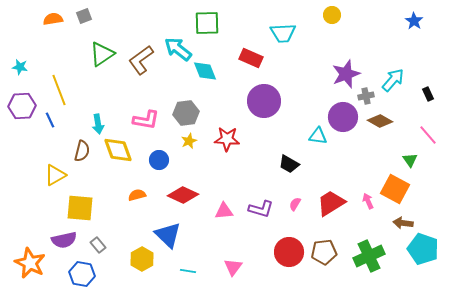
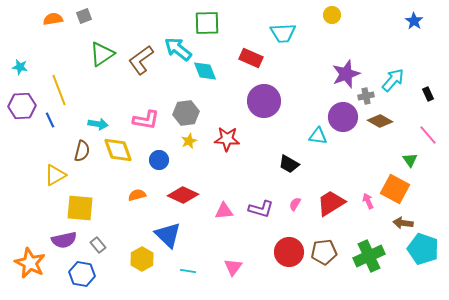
cyan arrow at (98, 124): rotated 72 degrees counterclockwise
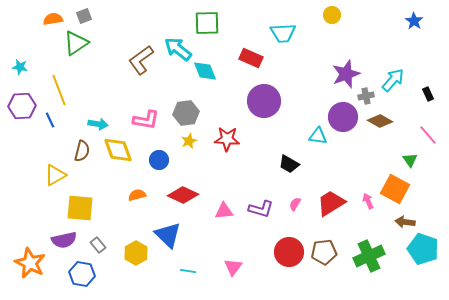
green triangle at (102, 54): moved 26 px left, 11 px up
brown arrow at (403, 223): moved 2 px right, 1 px up
yellow hexagon at (142, 259): moved 6 px left, 6 px up
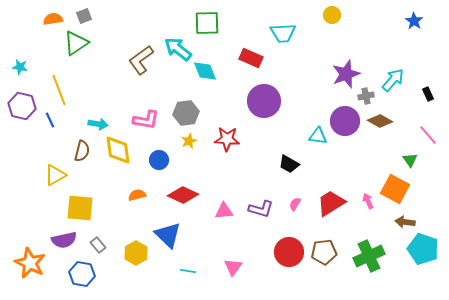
purple hexagon at (22, 106): rotated 16 degrees clockwise
purple circle at (343, 117): moved 2 px right, 4 px down
yellow diamond at (118, 150): rotated 12 degrees clockwise
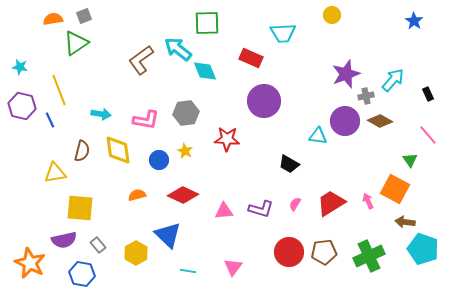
cyan arrow at (98, 124): moved 3 px right, 10 px up
yellow star at (189, 141): moved 4 px left, 10 px down; rotated 21 degrees counterclockwise
yellow triangle at (55, 175): moved 2 px up; rotated 20 degrees clockwise
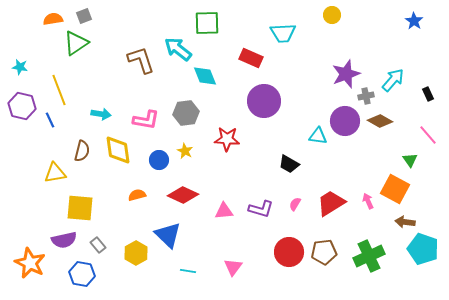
brown L-shape at (141, 60): rotated 108 degrees clockwise
cyan diamond at (205, 71): moved 5 px down
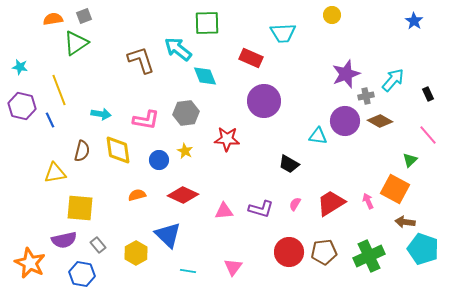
green triangle at (410, 160): rotated 21 degrees clockwise
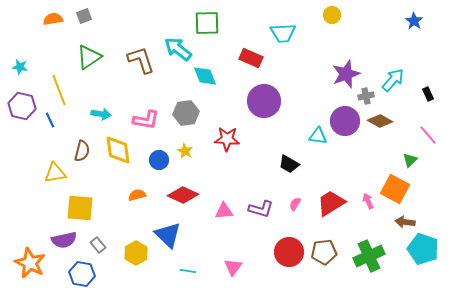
green triangle at (76, 43): moved 13 px right, 14 px down
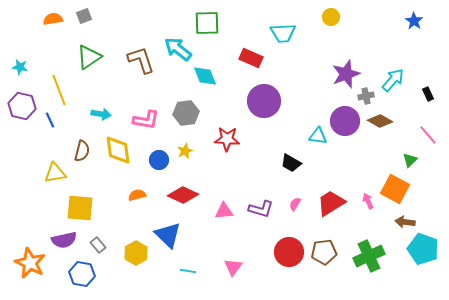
yellow circle at (332, 15): moved 1 px left, 2 px down
yellow star at (185, 151): rotated 21 degrees clockwise
black trapezoid at (289, 164): moved 2 px right, 1 px up
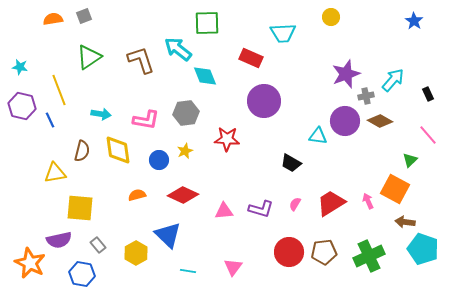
purple semicircle at (64, 240): moved 5 px left
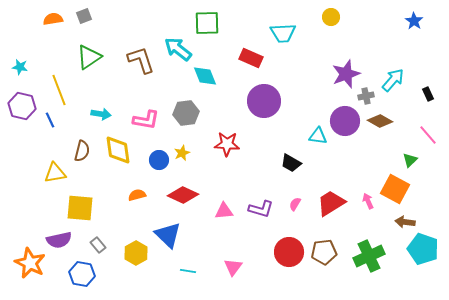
red star at (227, 139): moved 5 px down
yellow star at (185, 151): moved 3 px left, 2 px down
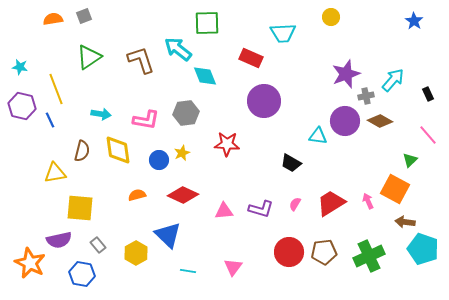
yellow line at (59, 90): moved 3 px left, 1 px up
